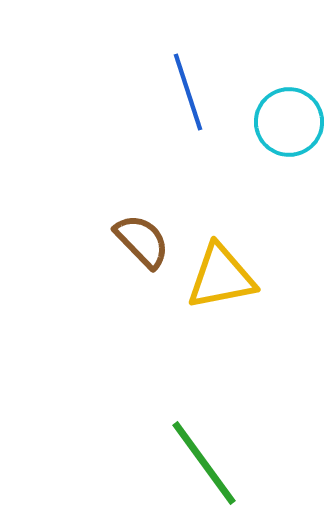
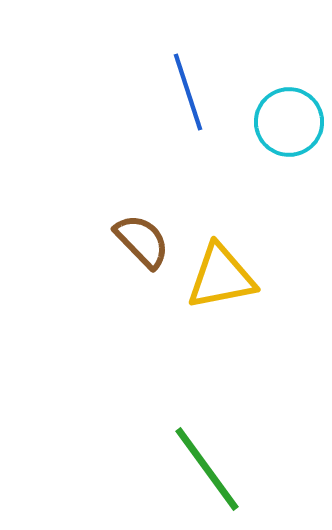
green line: moved 3 px right, 6 px down
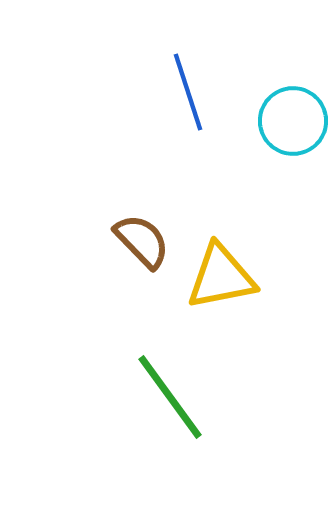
cyan circle: moved 4 px right, 1 px up
green line: moved 37 px left, 72 px up
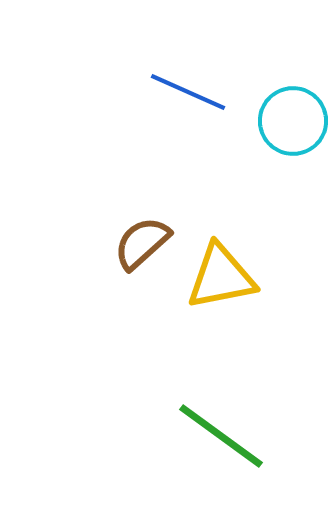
blue line: rotated 48 degrees counterclockwise
brown semicircle: moved 2 px down; rotated 88 degrees counterclockwise
green line: moved 51 px right, 39 px down; rotated 18 degrees counterclockwise
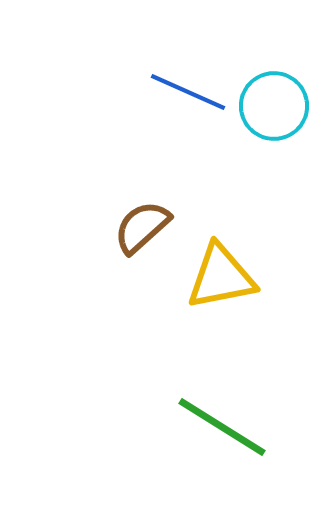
cyan circle: moved 19 px left, 15 px up
brown semicircle: moved 16 px up
green line: moved 1 px right, 9 px up; rotated 4 degrees counterclockwise
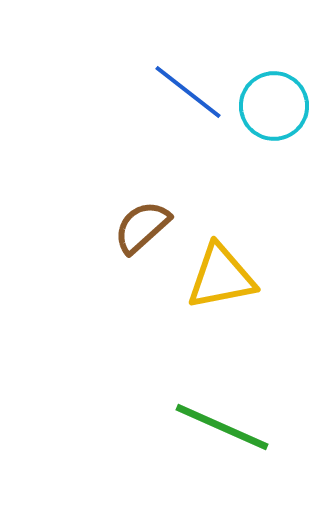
blue line: rotated 14 degrees clockwise
green line: rotated 8 degrees counterclockwise
